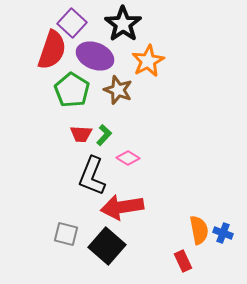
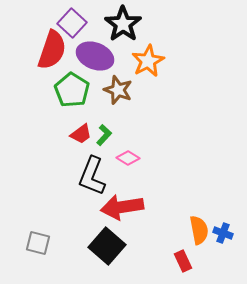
red trapezoid: rotated 40 degrees counterclockwise
gray square: moved 28 px left, 9 px down
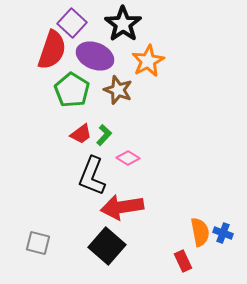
orange semicircle: moved 1 px right, 2 px down
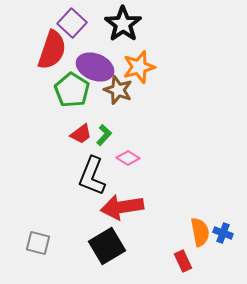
purple ellipse: moved 11 px down
orange star: moved 9 px left, 6 px down; rotated 12 degrees clockwise
black square: rotated 18 degrees clockwise
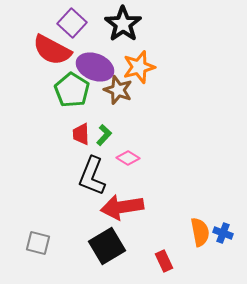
red semicircle: rotated 99 degrees clockwise
red trapezoid: rotated 125 degrees clockwise
red rectangle: moved 19 px left
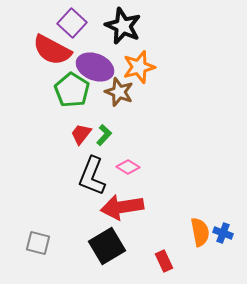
black star: moved 2 px down; rotated 12 degrees counterclockwise
brown star: moved 1 px right, 2 px down
red trapezoid: rotated 40 degrees clockwise
pink diamond: moved 9 px down
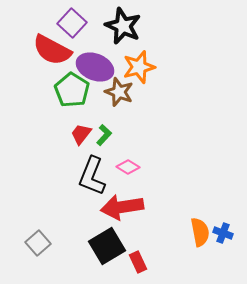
gray square: rotated 35 degrees clockwise
red rectangle: moved 26 px left, 1 px down
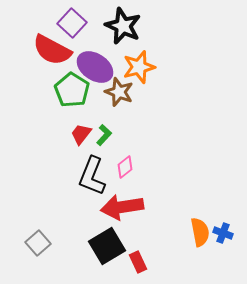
purple ellipse: rotated 12 degrees clockwise
pink diamond: moved 3 px left; rotated 70 degrees counterclockwise
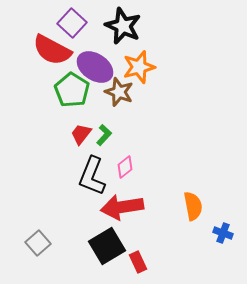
orange semicircle: moved 7 px left, 26 px up
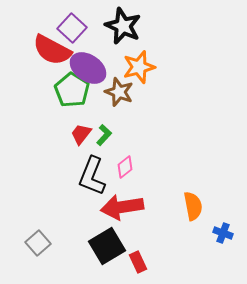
purple square: moved 5 px down
purple ellipse: moved 7 px left, 1 px down
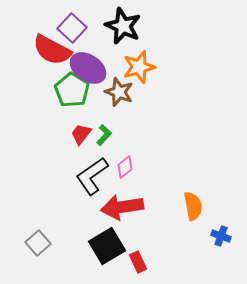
black L-shape: rotated 33 degrees clockwise
blue cross: moved 2 px left, 3 px down
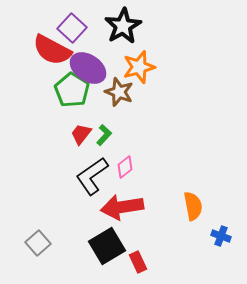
black star: rotated 18 degrees clockwise
